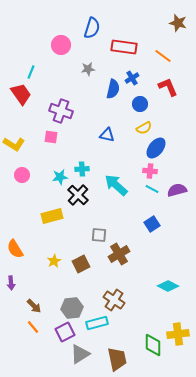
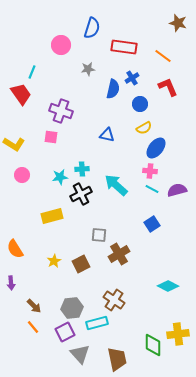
cyan line at (31, 72): moved 1 px right
black cross at (78, 195): moved 3 px right, 1 px up; rotated 20 degrees clockwise
gray triangle at (80, 354): rotated 40 degrees counterclockwise
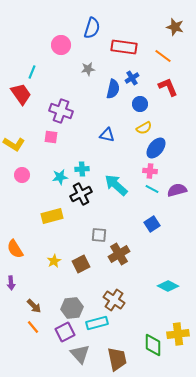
brown star at (178, 23): moved 3 px left, 4 px down
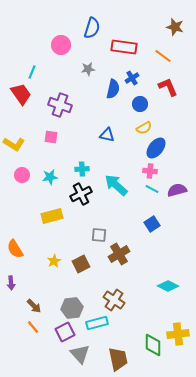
purple cross at (61, 111): moved 1 px left, 6 px up
cyan star at (60, 177): moved 10 px left
brown trapezoid at (117, 359): moved 1 px right
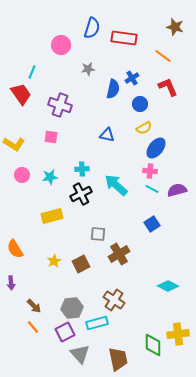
red rectangle at (124, 47): moved 9 px up
gray square at (99, 235): moved 1 px left, 1 px up
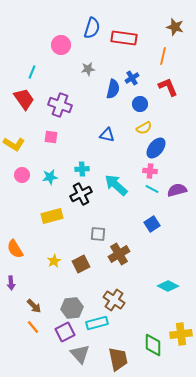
orange line at (163, 56): rotated 66 degrees clockwise
red trapezoid at (21, 94): moved 3 px right, 5 px down
yellow cross at (178, 334): moved 3 px right
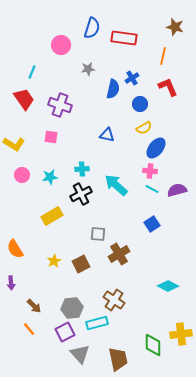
yellow rectangle at (52, 216): rotated 15 degrees counterclockwise
orange line at (33, 327): moved 4 px left, 2 px down
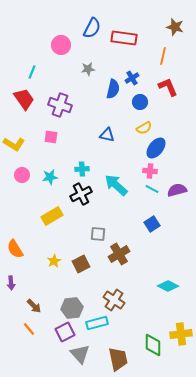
blue semicircle at (92, 28): rotated 10 degrees clockwise
blue circle at (140, 104): moved 2 px up
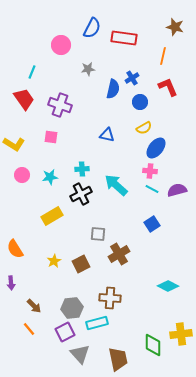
brown cross at (114, 300): moved 4 px left, 2 px up; rotated 30 degrees counterclockwise
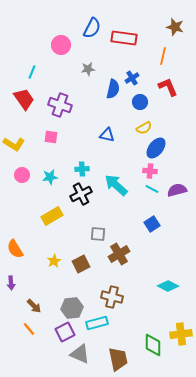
brown cross at (110, 298): moved 2 px right, 1 px up; rotated 10 degrees clockwise
gray triangle at (80, 354): rotated 25 degrees counterclockwise
